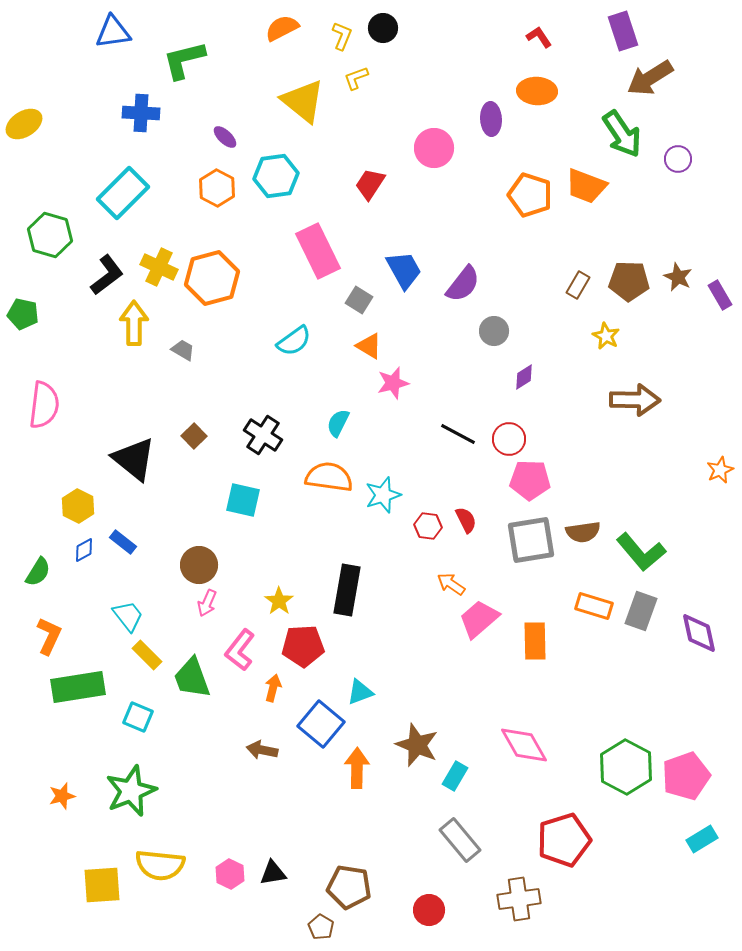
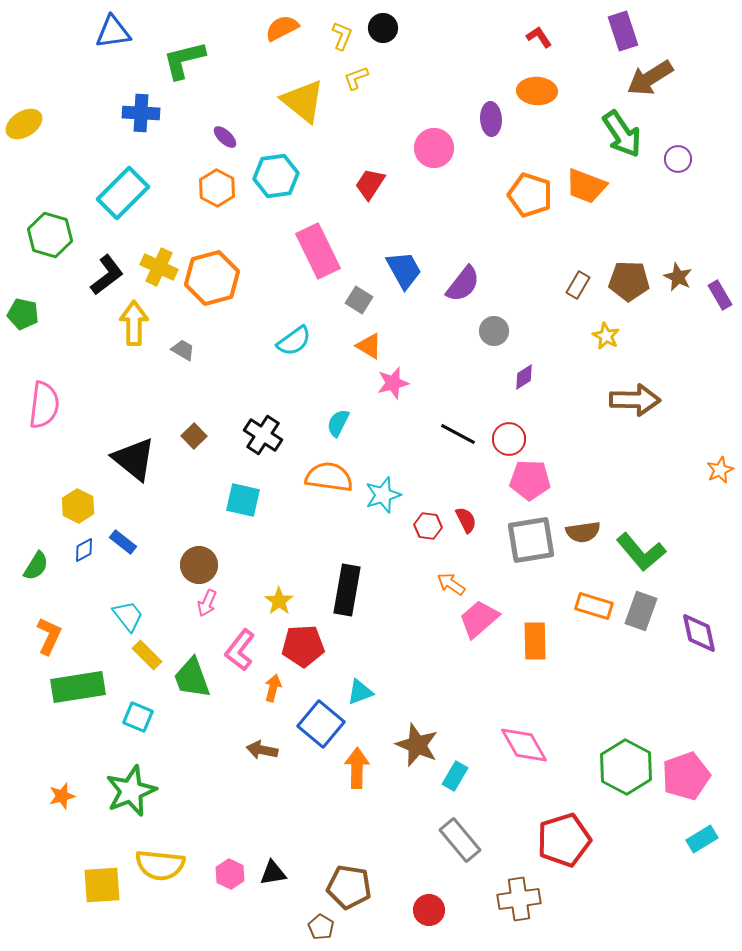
green semicircle at (38, 572): moved 2 px left, 6 px up
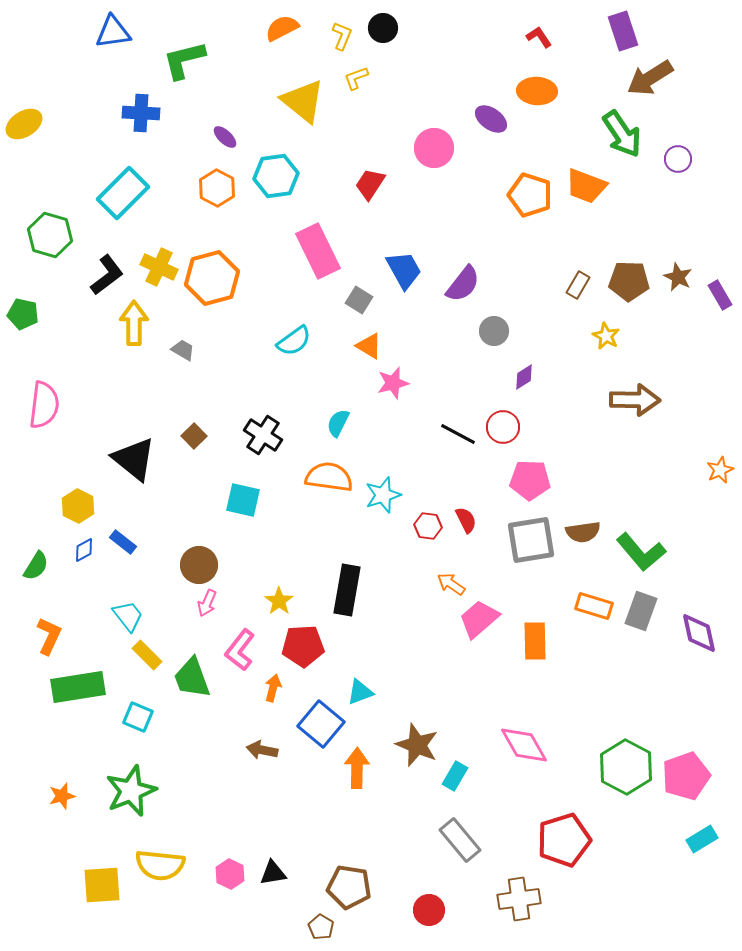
purple ellipse at (491, 119): rotated 52 degrees counterclockwise
red circle at (509, 439): moved 6 px left, 12 px up
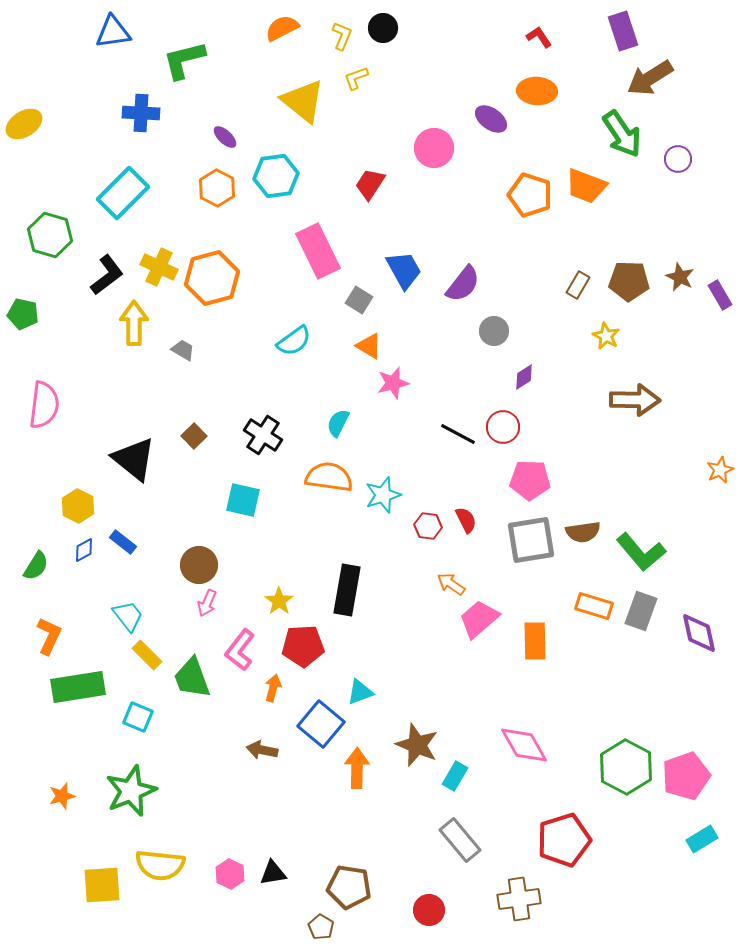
brown star at (678, 277): moved 2 px right
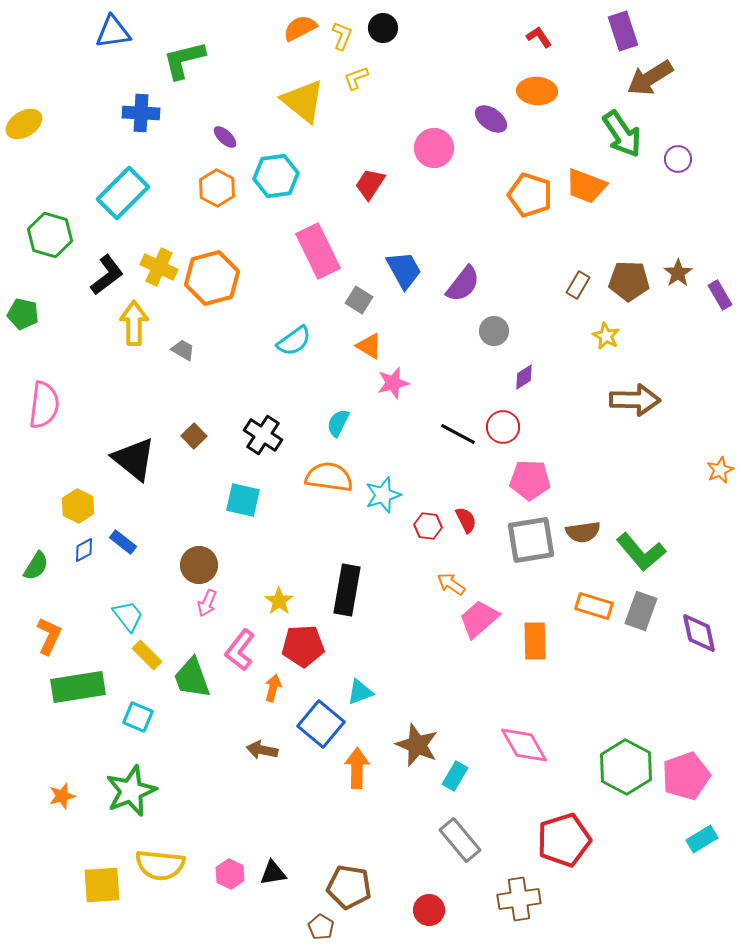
orange semicircle at (282, 28): moved 18 px right
brown star at (680, 277): moved 2 px left, 4 px up; rotated 12 degrees clockwise
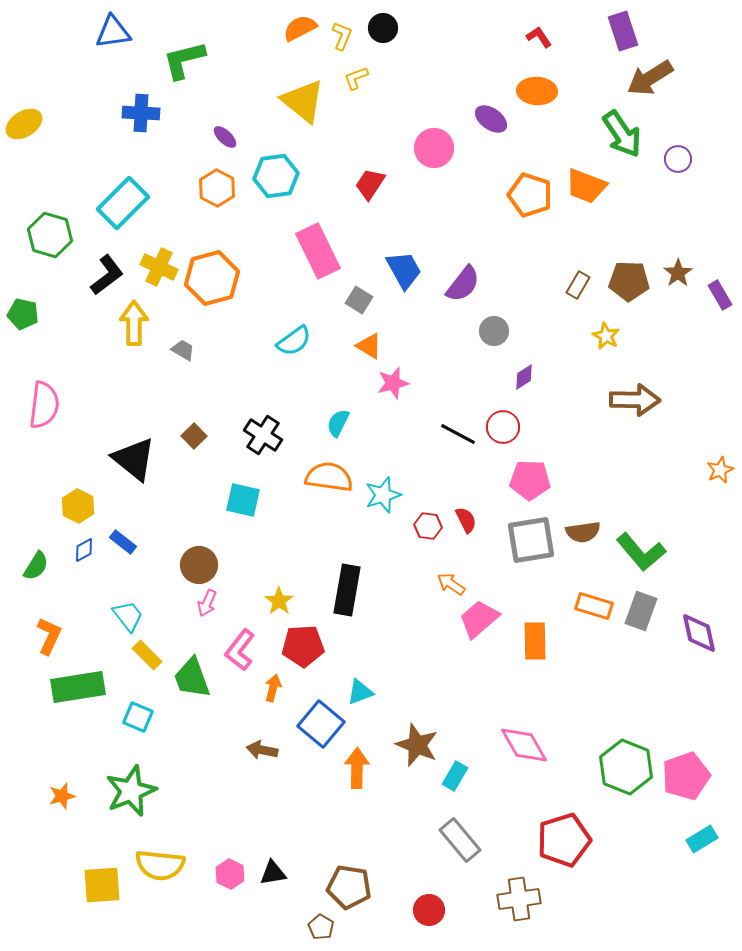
cyan rectangle at (123, 193): moved 10 px down
green hexagon at (626, 767): rotated 6 degrees counterclockwise
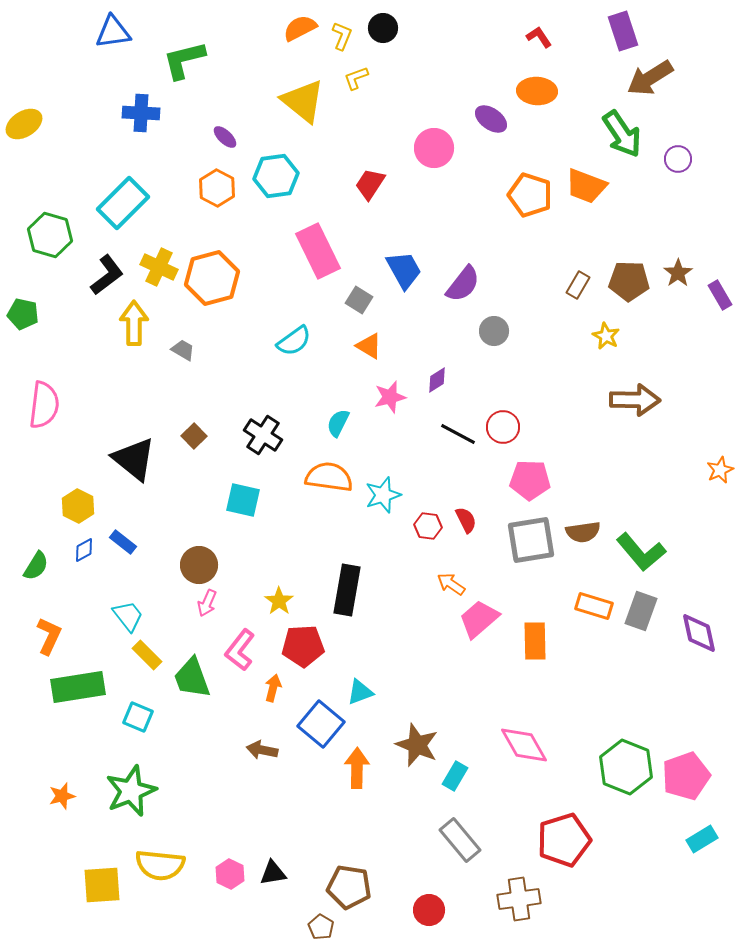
purple diamond at (524, 377): moved 87 px left, 3 px down
pink star at (393, 383): moved 3 px left, 14 px down
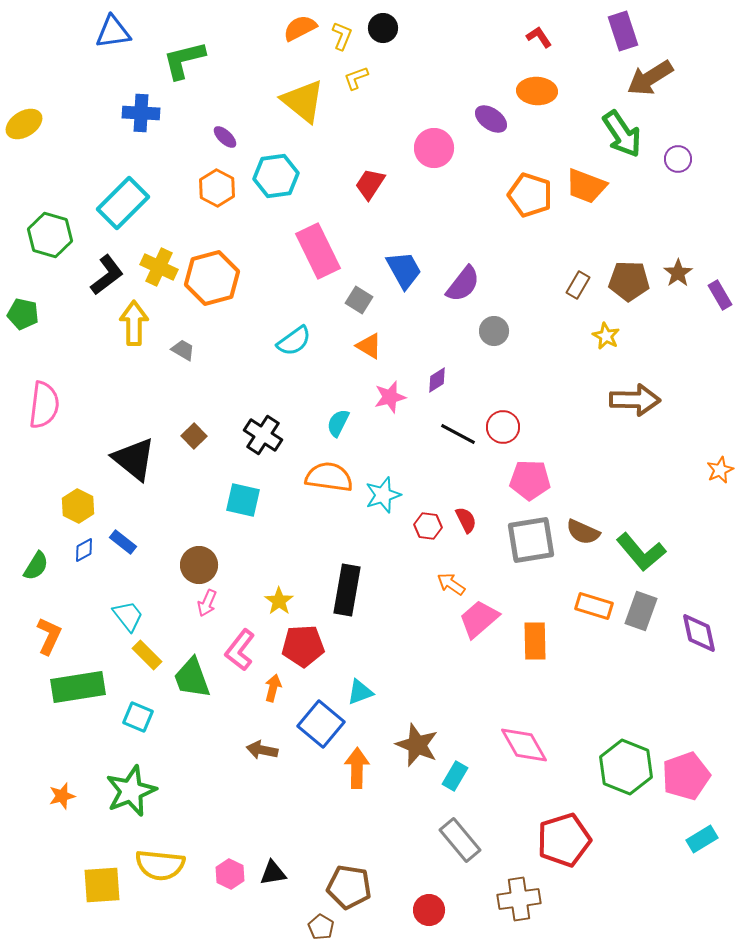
brown semicircle at (583, 532): rotated 32 degrees clockwise
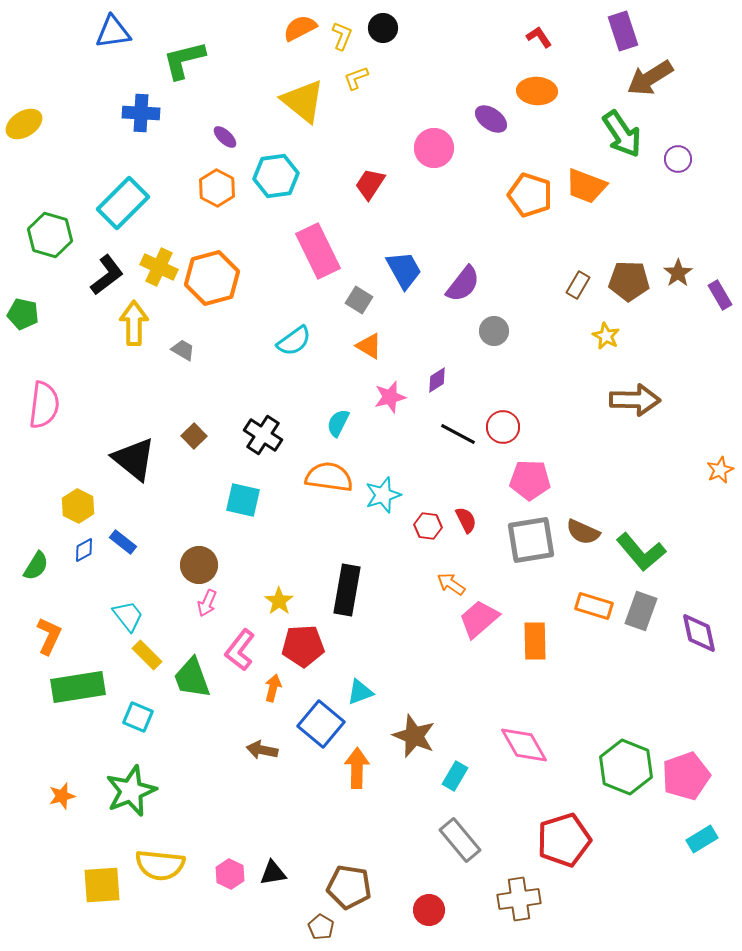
brown star at (417, 745): moved 3 px left, 9 px up
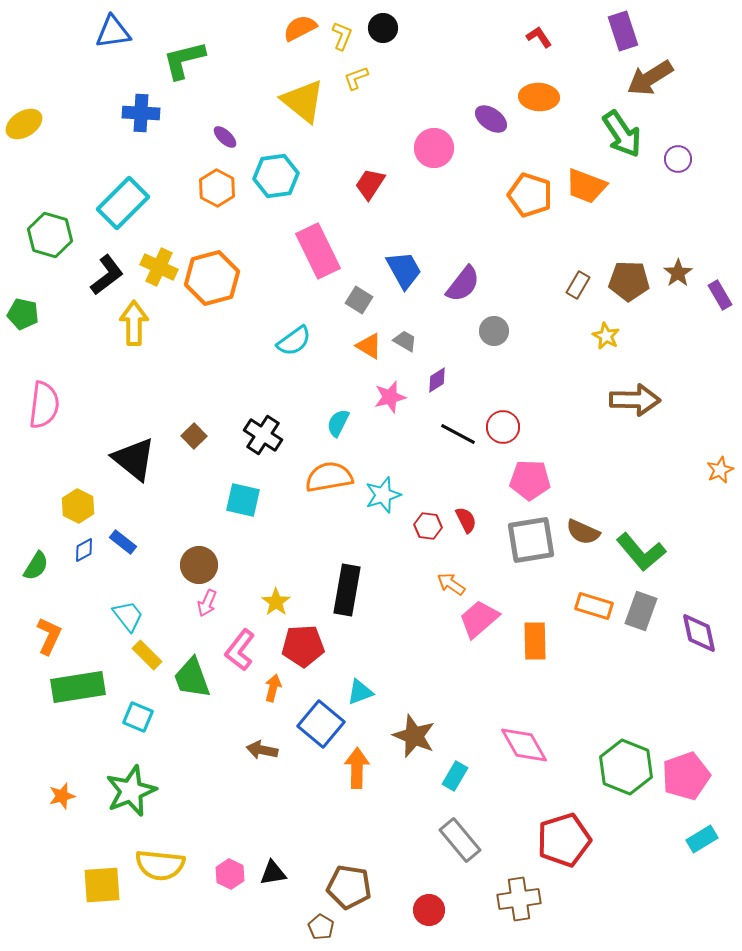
orange ellipse at (537, 91): moved 2 px right, 6 px down
gray trapezoid at (183, 350): moved 222 px right, 9 px up
orange semicircle at (329, 477): rotated 18 degrees counterclockwise
yellow star at (279, 601): moved 3 px left, 1 px down
